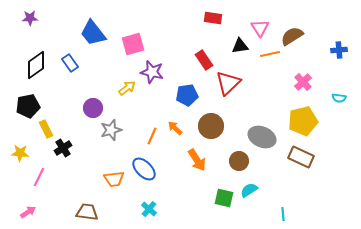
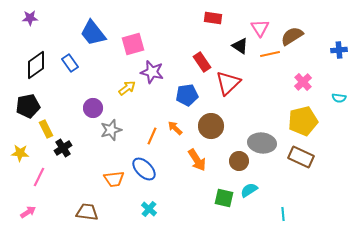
black triangle at (240, 46): rotated 42 degrees clockwise
red rectangle at (204, 60): moved 2 px left, 2 px down
gray ellipse at (262, 137): moved 6 px down; rotated 16 degrees counterclockwise
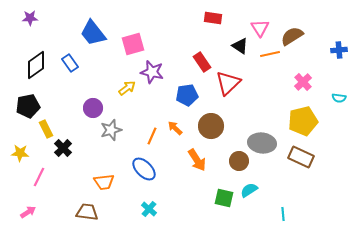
black cross at (63, 148): rotated 12 degrees counterclockwise
orange trapezoid at (114, 179): moved 10 px left, 3 px down
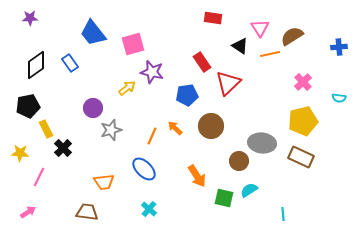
blue cross at (339, 50): moved 3 px up
orange arrow at (197, 160): moved 16 px down
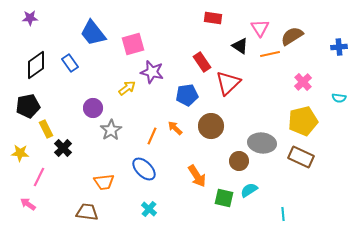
gray star at (111, 130): rotated 15 degrees counterclockwise
pink arrow at (28, 212): moved 8 px up; rotated 112 degrees counterclockwise
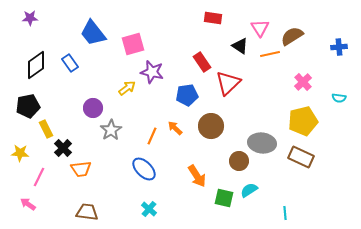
orange trapezoid at (104, 182): moved 23 px left, 13 px up
cyan line at (283, 214): moved 2 px right, 1 px up
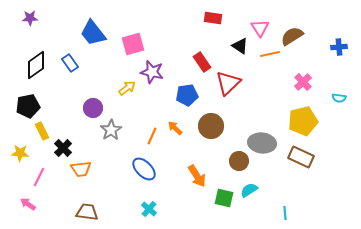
yellow rectangle at (46, 129): moved 4 px left, 2 px down
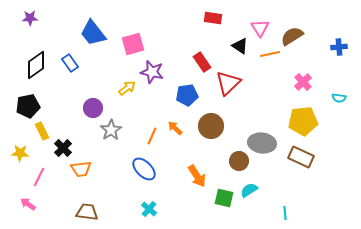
yellow pentagon at (303, 121): rotated 8 degrees clockwise
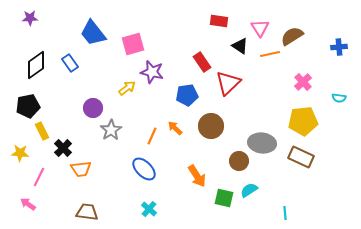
red rectangle at (213, 18): moved 6 px right, 3 px down
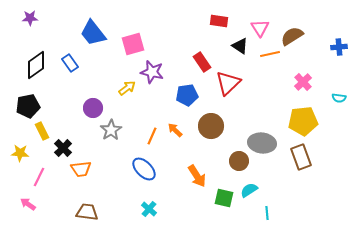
orange arrow at (175, 128): moved 2 px down
brown rectangle at (301, 157): rotated 45 degrees clockwise
cyan line at (285, 213): moved 18 px left
